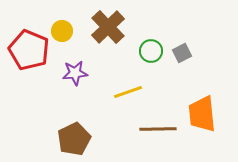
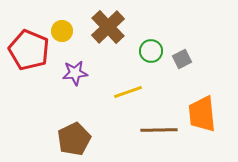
gray square: moved 6 px down
brown line: moved 1 px right, 1 px down
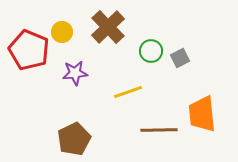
yellow circle: moved 1 px down
gray square: moved 2 px left, 1 px up
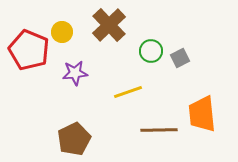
brown cross: moved 1 px right, 2 px up
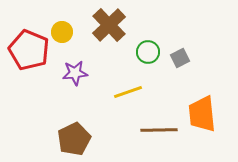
green circle: moved 3 px left, 1 px down
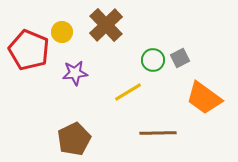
brown cross: moved 3 px left
green circle: moved 5 px right, 8 px down
yellow line: rotated 12 degrees counterclockwise
orange trapezoid: moved 2 px right, 16 px up; rotated 48 degrees counterclockwise
brown line: moved 1 px left, 3 px down
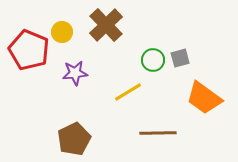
gray square: rotated 12 degrees clockwise
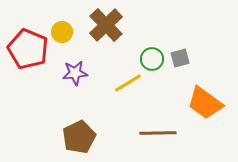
red pentagon: moved 1 px left, 1 px up
green circle: moved 1 px left, 1 px up
yellow line: moved 9 px up
orange trapezoid: moved 1 px right, 5 px down
brown pentagon: moved 5 px right, 2 px up
